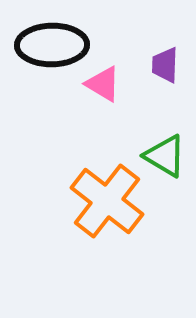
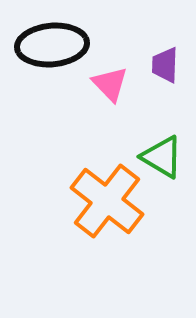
black ellipse: rotated 4 degrees counterclockwise
pink triangle: moved 7 px right; rotated 15 degrees clockwise
green triangle: moved 3 px left, 1 px down
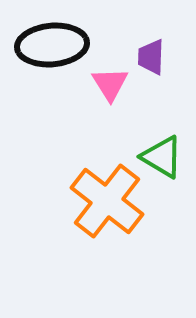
purple trapezoid: moved 14 px left, 8 px up
pink triangle: rotated 12 degrees clockwise
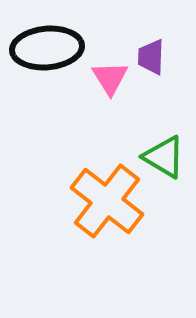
black ellipse: moved 5 px left, 3 px down
pink triangle: moved 6 px up
green triangle: moved 2 px right
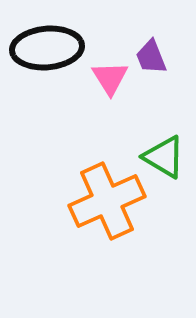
purple trapezoid: rotated 24 degrees counterclockwise
orange cross: rotated 28 degrees clockwise
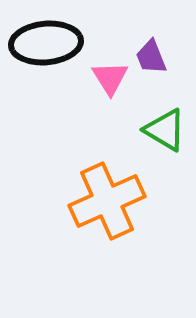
black ellipse: moved 1 px left, 5 px up
green triangle: moved 1 px right, 27 px up
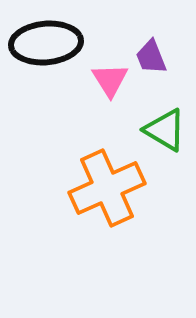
pink triangle: moved 2 px down
orange cross: moved 13 px up
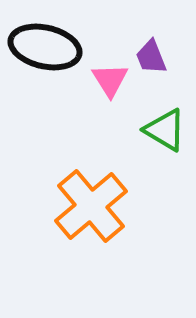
black ellipse: moved 1 px left, 4 px down; rotated 18 degrees clockwise
orange cross: moved 16 px left, 18 px down; rotated 16 degrees counterclockwise
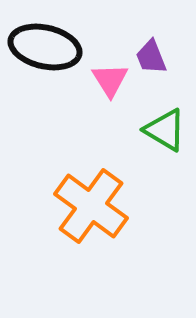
orange cross: rotated 14 degrees counterclockwise
